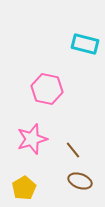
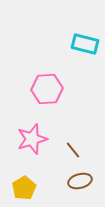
pink hexagon: rotated 16 degrees counterclockwise
brown ellipse: rotated 35 degrees counterclockwise
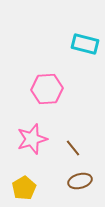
brown line: moved 2 px up
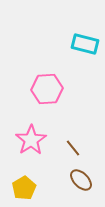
pink star: moved 1 px left, 1 px down; rotated 16 degrees counterclockwise
brown ellipse: moved 1 px right, 1 px up; rotated 60 degrees clockwise
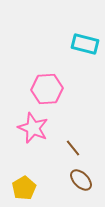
pink star: moved 2 px right, 12 px up; rotated 16 degrees counterclockwise
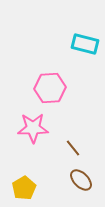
pink hexagon: moved 3 px right, 1 px up
pink star: rotated 24 degrees counterclockwise
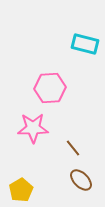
yellow pentagon: moved 3 px left, 2 px down
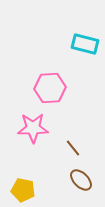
yellow pentagon: moved 2 px right; rotated 30 degrees counterclockwise
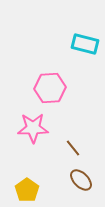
yellow pentagon: moved 4 px right; rotated 25 degrees clockwise
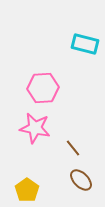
pink hexagon: moved 7 px left
pink star: moved 2 px right; rotated 12 degrees clockwise
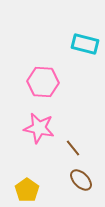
pink hexagon: moved 6 px up; rotated 8 degrees clockwise
pink star: moved 4 px right
